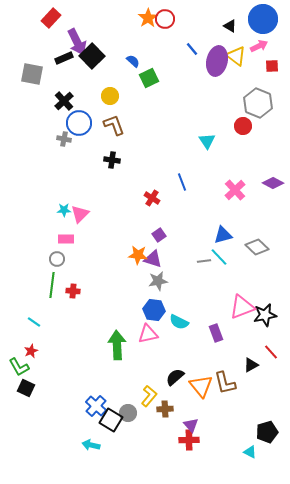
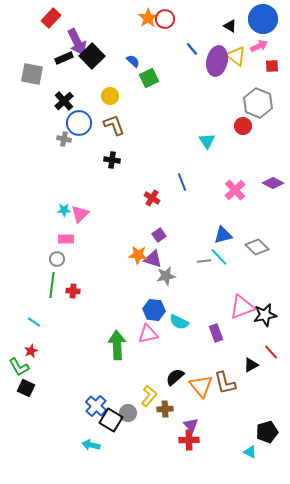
gray star at (158, 281): moved 8 px right, 5 px up
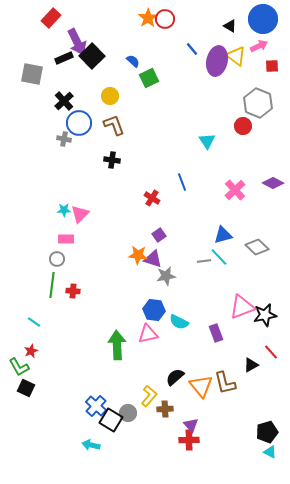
cyan triangle at (250, 452): moved 20 px right
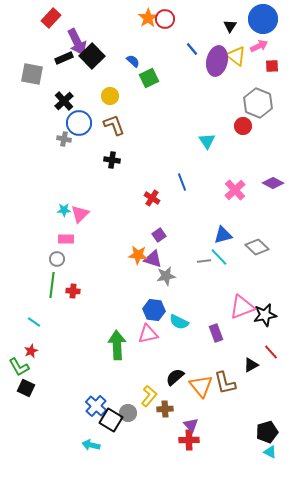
black triangle at (230, 26): rotated 32 degrees clockwise
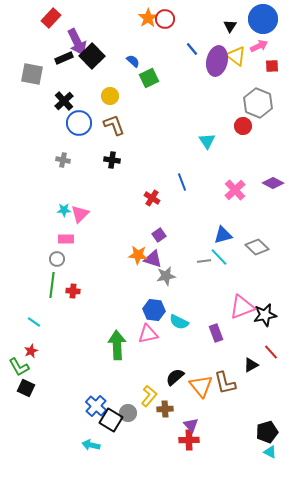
gray cross at (64, 139): moved 1 px left, 21 px down
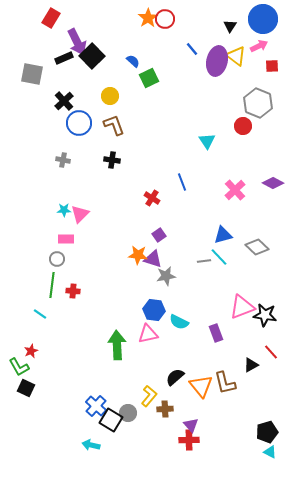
red rectangle at (51, 18): rotated 12 degrees counterclockwise
black star at (265, 315): rotated 20 degrees clockwise
cyan line at (34, 322): moved 6 px right, 8 px up
